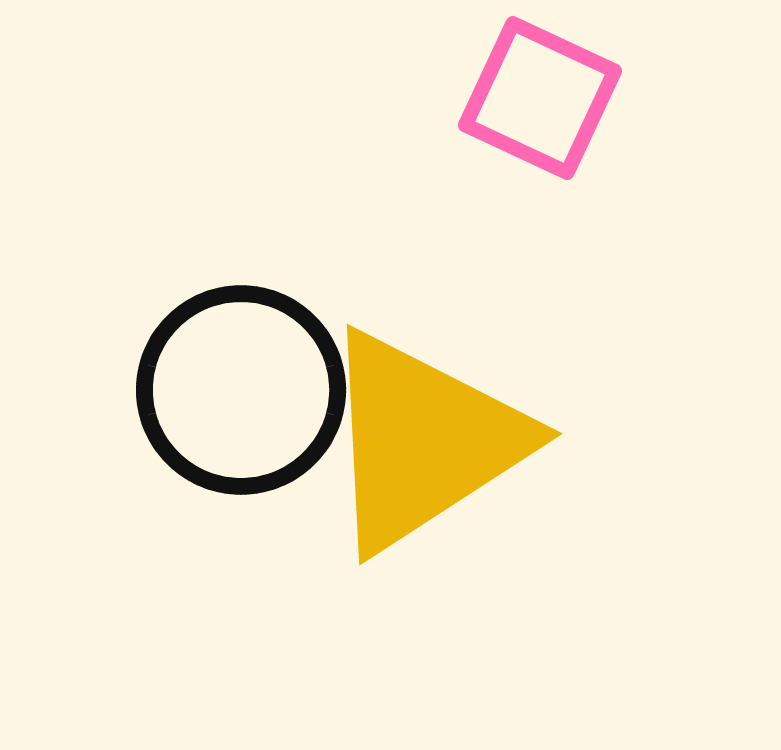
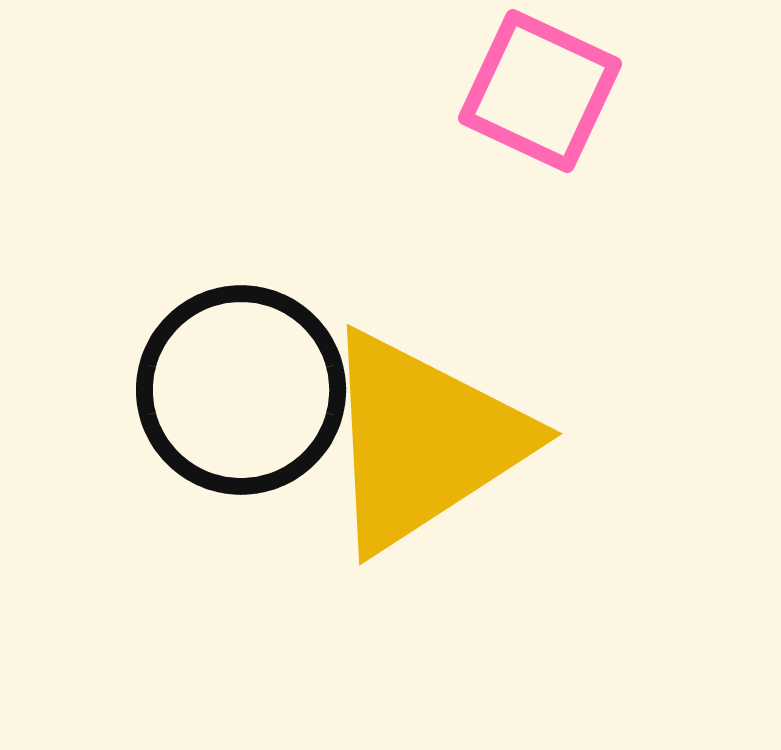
pink square: moved 7 px up
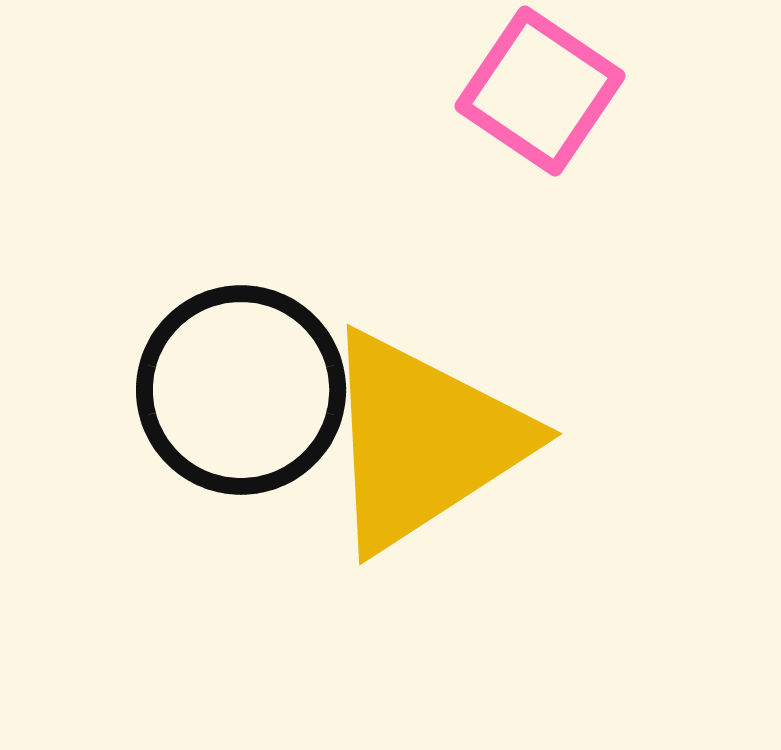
pink square: rotated 9 degrees clockwise
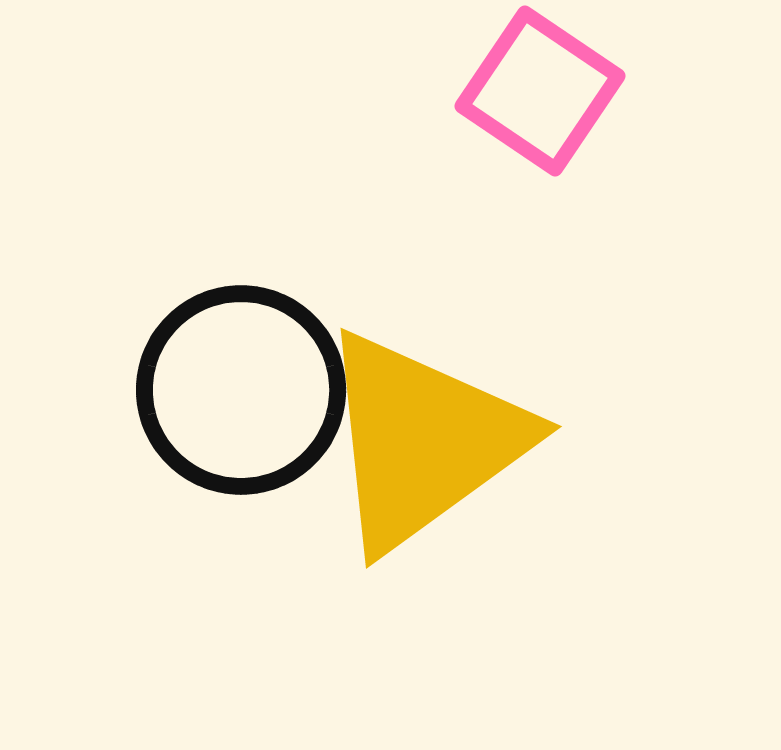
yellow triangle: rotated 3 degrees counterclockwise
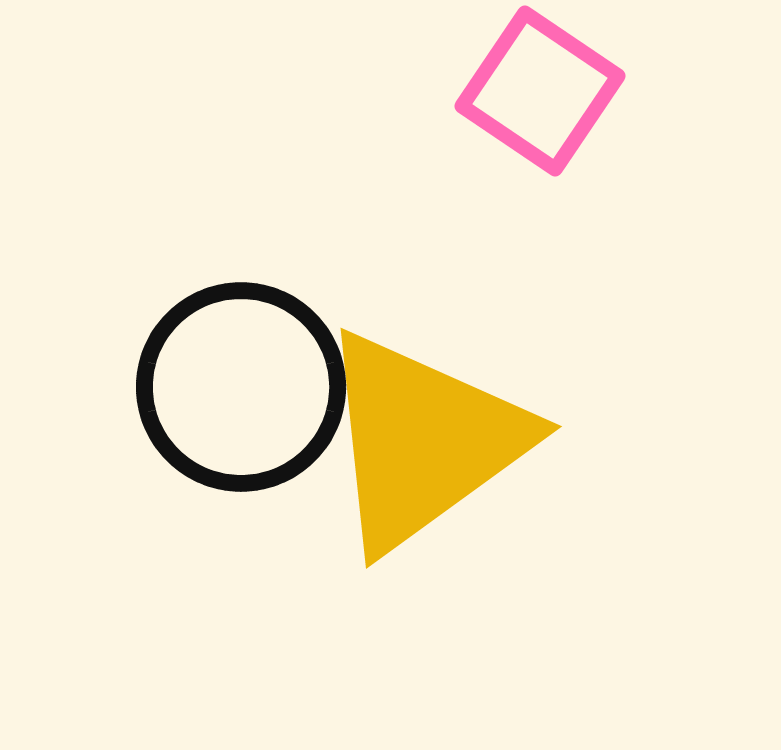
black circle: moved 3 px up
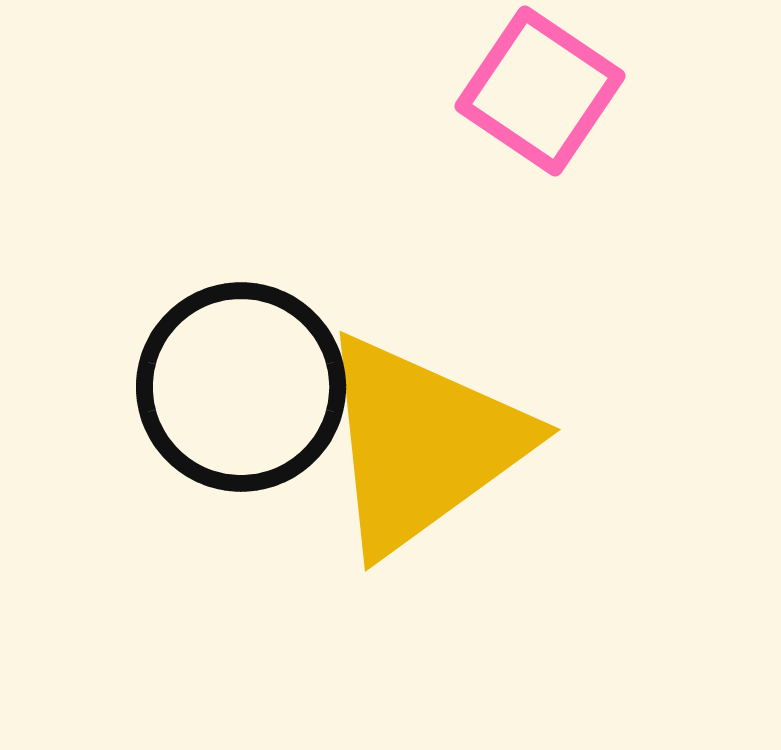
yellow triangle: moved 1 px left, 3 px down
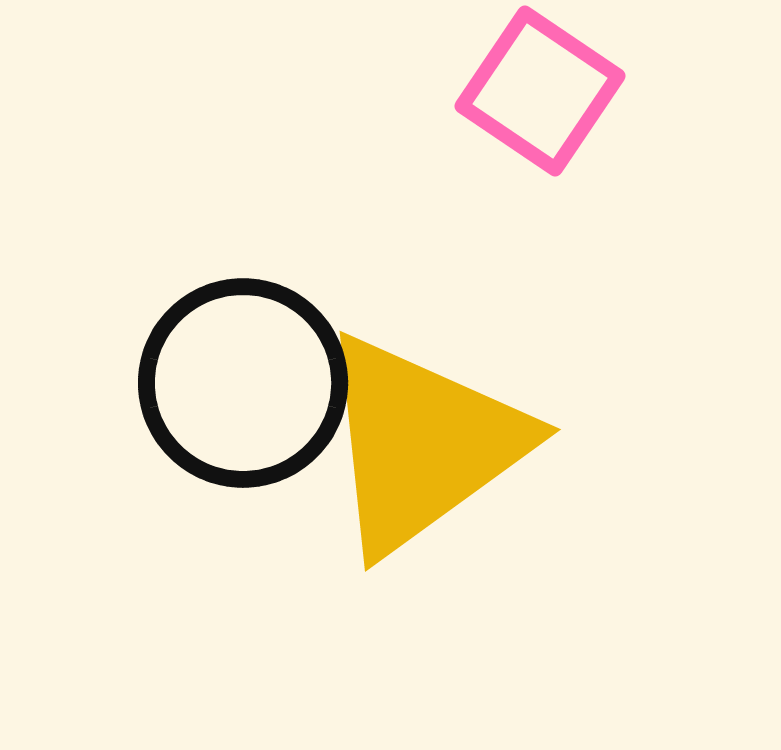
black circle: moved 2 px right, 4 px up
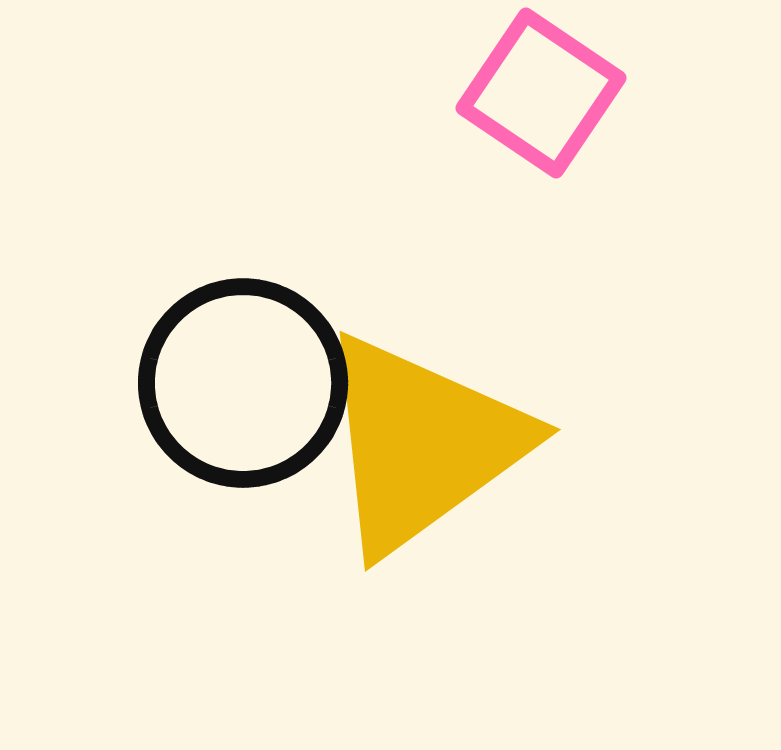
pink square: moved 1 px right, 2 px down
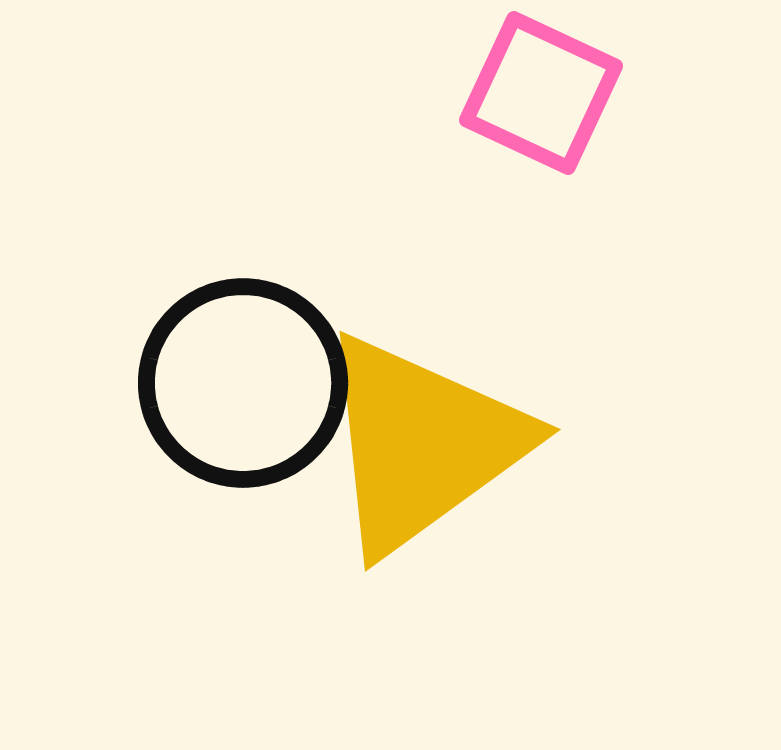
pink square: rotated 9 degrees counterclockwise
